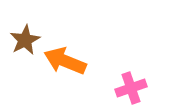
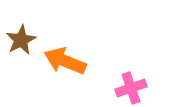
brown star: moved 4 px left
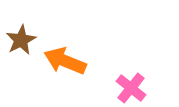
pink cross: rotated 32 degrees counterclockwise
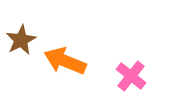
pink cross: moved 12 px up
